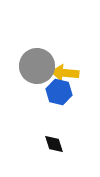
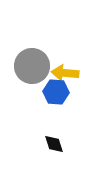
gray circle: moved 5 px left
blue hexagon: moved 3 px left; rotated 10 degrees counterclockwise
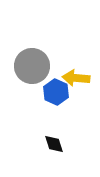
yellow arrow: moved 11 px right, 5 px down
blue hexagon: rotated 20 degrees clockwise
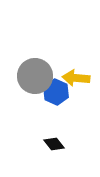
gray circle: moved 3 px right, 10 px down
black diamond: rotated 20 degrees counterclockwise
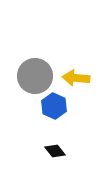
blue hexagon: moved 2 px left, 14 px down
black diamond: moved 1 px right, 7 px down
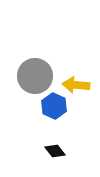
yellow arrow: moved 7 px down
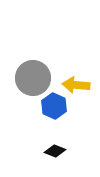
gray circle: moved 2 px left, 2 px down
black diamond: rotated 30 degrees counterclockwise
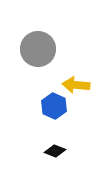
gray circle: moved 5 px right, 29 px up
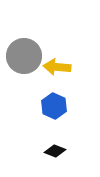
gray circle: moved 14 px left, 7 px down
yellow arrow: moved 19 px left, 18 px up
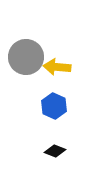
gray circle: moved 2 px right, 1 px down
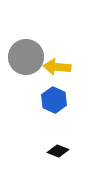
blue hexagon: moved 6 px up
black diamond: moved 3 px right
